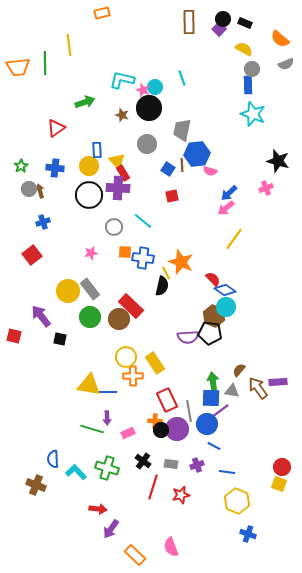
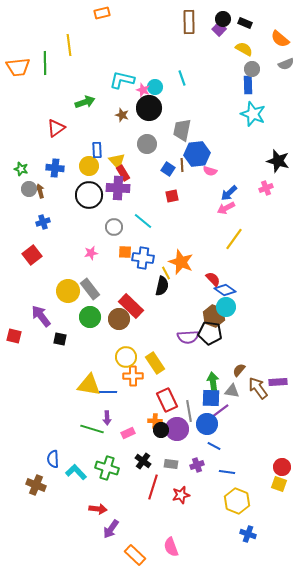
green star at (21, 166): moved 3 px down; rotated 24 degrees counterclockwise
pink arrow at (226, 208): rotated 12 degrees clockwise
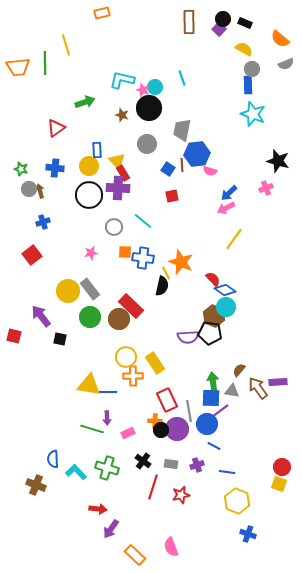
yellow line at (69, 45): moved 3 px left; rotated 10 degrees counterclockwise
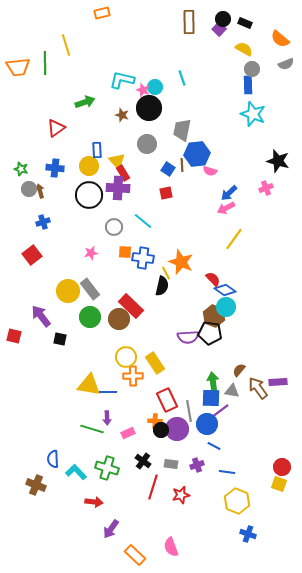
red square at (172, 196): moved 6 px left, 3 px up
red arrow at (98, 509): moved 4 px left, 7 px up
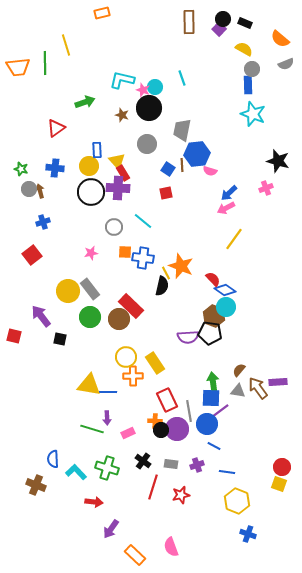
black circle at (89, 195): moved 2 px right, 3 px up
orange star at (181, 262): moved 4 px down
gray triangle at (232, 391): moved 6 px right
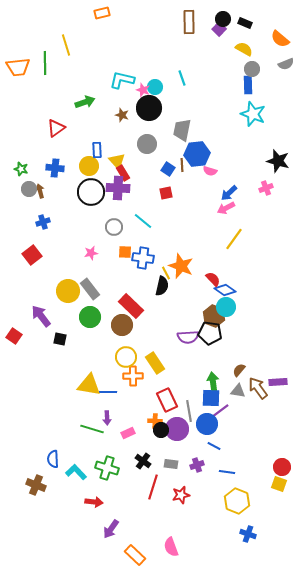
brown circle at (119, 319): moved 3 px right, 6 px down
red square at (14, 336): rotated 21 degrees clockwise
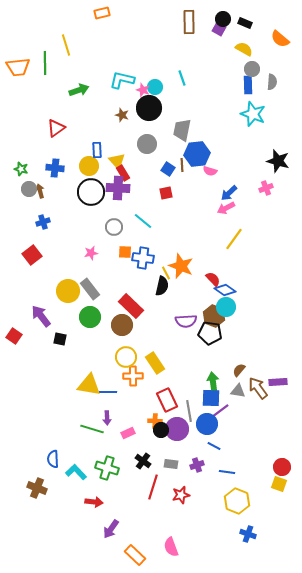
purple square at (219, 29): rotated 16 degrees counterclockwise
gray semicircle at (286, 64): moved 14 px left, 18 px down; rotated 63 degrees counterclockwise
green arrow at (85, 102): moved 6 px left, 12 px up
purple semicircle at (188, 337): moved 2 px left, 16 px up
brown cross at (36, 485): moved 1 px right, 3 px down
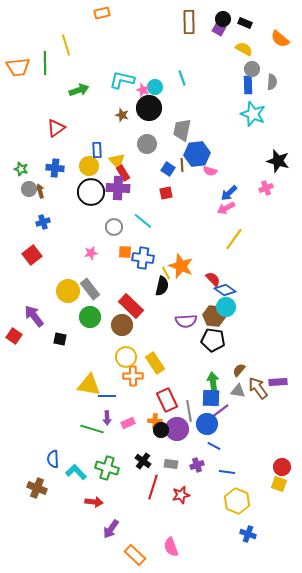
purple arrow at (41, 316): moved 7 px left
brown hexagon at (214, 316): rotated 15 degrees counterclockwise
black pentagon at (210, 333): moved 3 px right, 7 px down
blue line at (108, 392): moved 1 px left, 4 px down
pink rectangle at (128, 433): moved 10 px up
